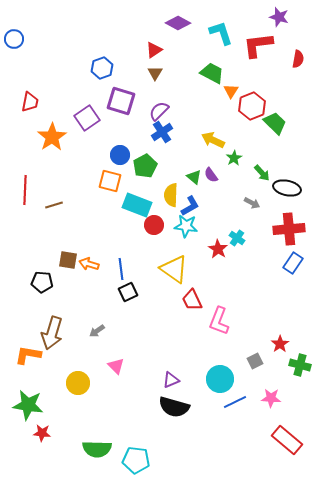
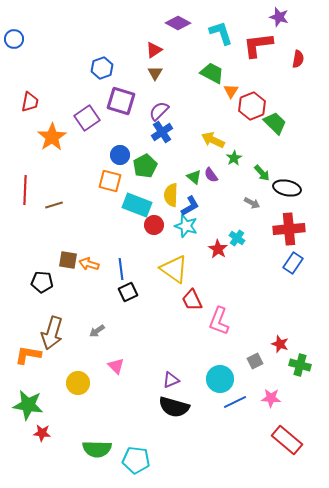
cyan star at (186, 226): rotated 10 degrees clockwise
red star at (280, 344): rotated 18 degrees counterclockwise
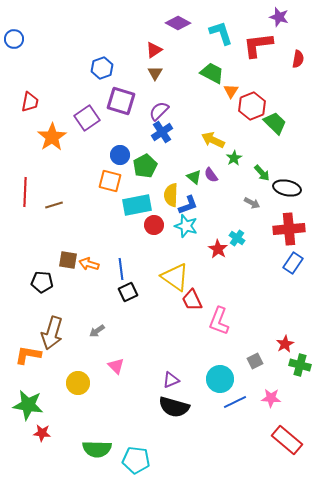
red line at (25, 190): moved 2 px down
cyan rectangle at (137, 205): rotated 32 degrees counterclockwise
blue L-shape at (190, 206): moved 2 px left, 1 px up; rotated 10 degrees clockwise
yellow triangle at (174, 269): moved 1 px right, 8 px down
red star at (280, 344): moved 5 px right; rotated 24 degrees clockwise
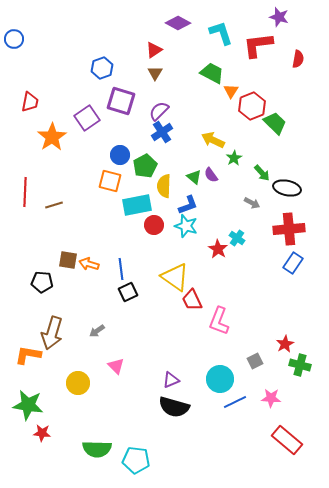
yellow semicircle at (171, 195): moved 7 px left, 9 px up
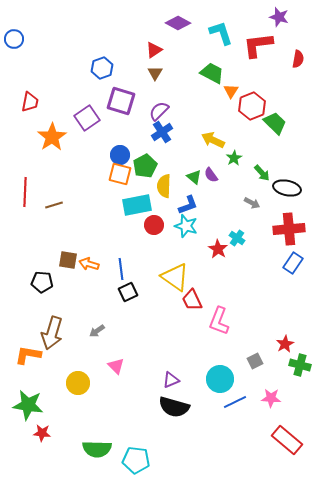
orange square at (110, 181): moved 10 px right, 7 px up
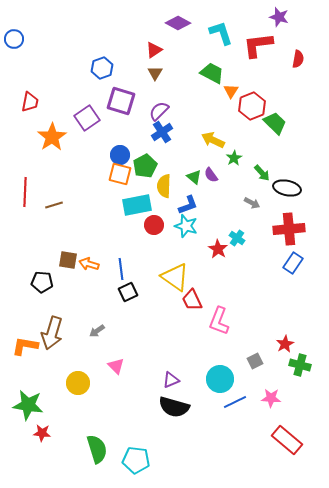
orange L-shape at (28, 355): moved 3 px left, 9 px up
green semicircle at (97, 449): rotated 108 degrees counterclockwise
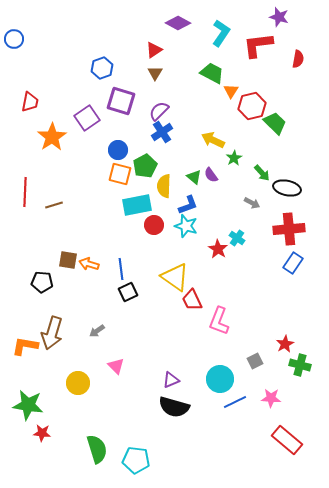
cyan L-shape at (221, 33): rotated 52 degrees clockwise
red hexagon at (252, 106): rotated 8 degrees clockwise
blue circle at (120, 155): moved 2 px left, 5 px up
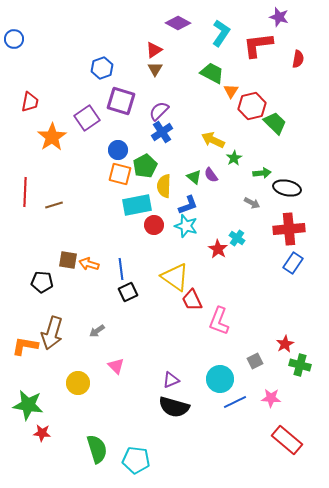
brown triangle at (155, 73): moved 4 px up
green arrow at (262, 173): rotated 54 degrees counterclockwise
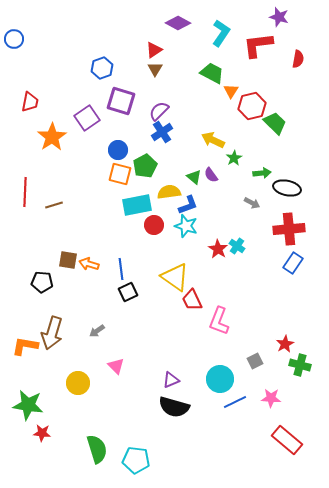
yellow semicircle at (164, 186): moved 5 px right, 6 px down; rotated 80 degrees clockwise
cyan cross at (237, 238): moved 8 px down
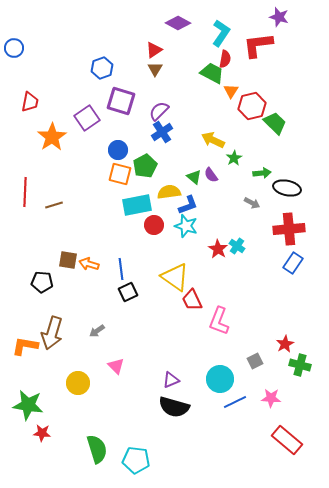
blue circle at (14, 39): moved 9 px down
red semicircle at (298, 59): moved 73 px left
